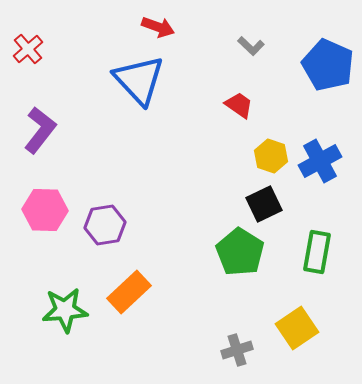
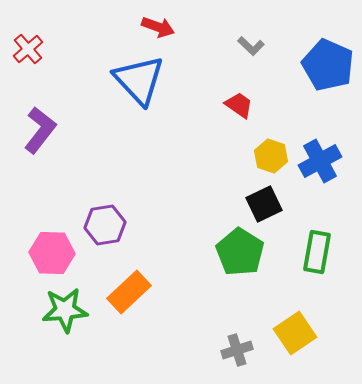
pink hexagon: moved 7 px right, 43 px down
yellow square: moved 2 px left, 5 px down
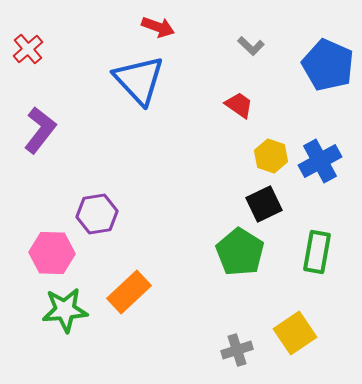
purple hexagon: moved 8 px left, 11 px up
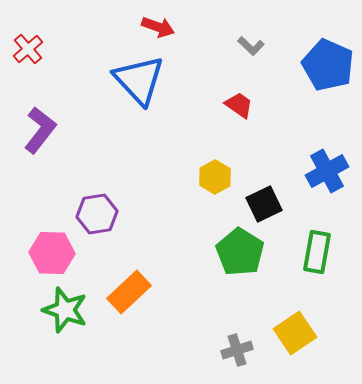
yellow hexagon: moved 56 px left, 21 px down; rotated 12 degrees clockwise
blue cross: moved 7 px right, 10 px down
green star: rotated 24 degrees clockwise
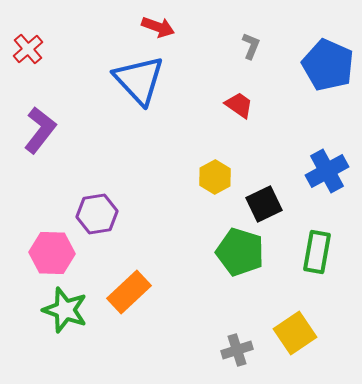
gray L-shape: rotated 112 degrees counterclockwise
green pentagon: rotated 15 degrees counterclockwise
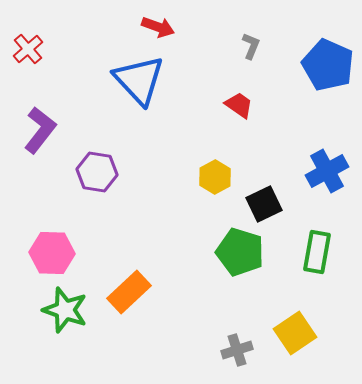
purple hexagon: moved 42 px up; rotated 18 degrees clockwise
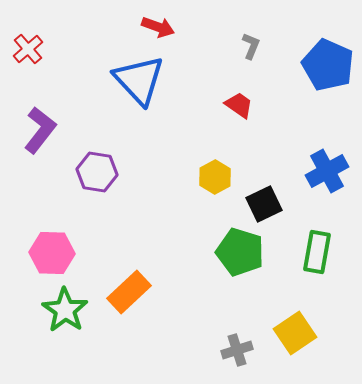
green star: rotated 15 degrees clockwise
